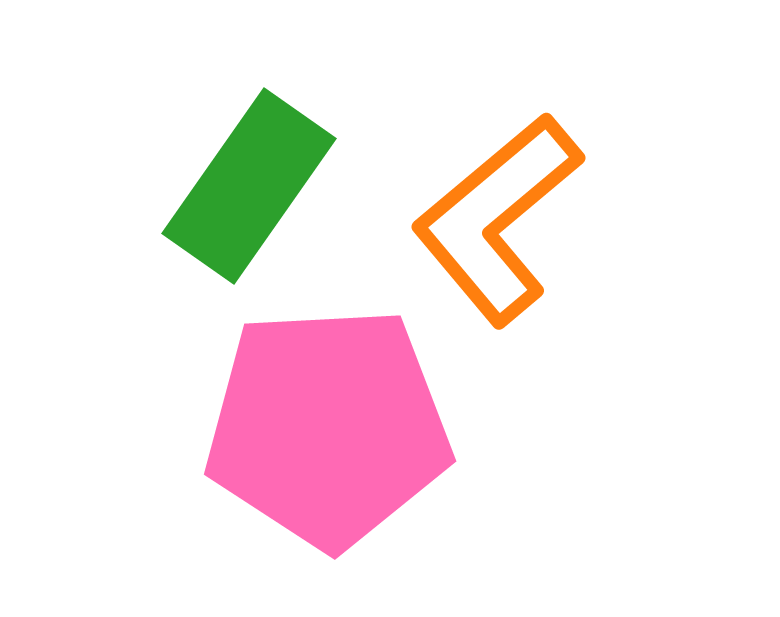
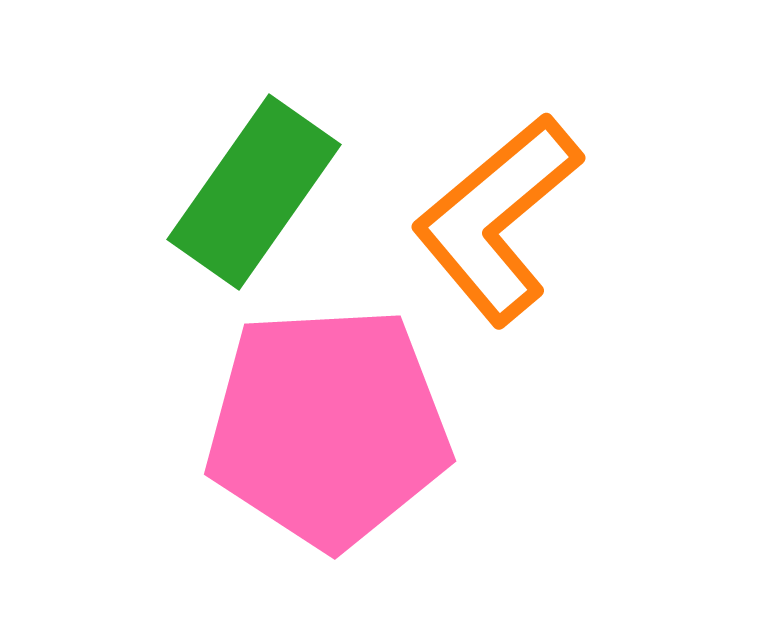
green rectangle: moved 5 px right, 6 px down
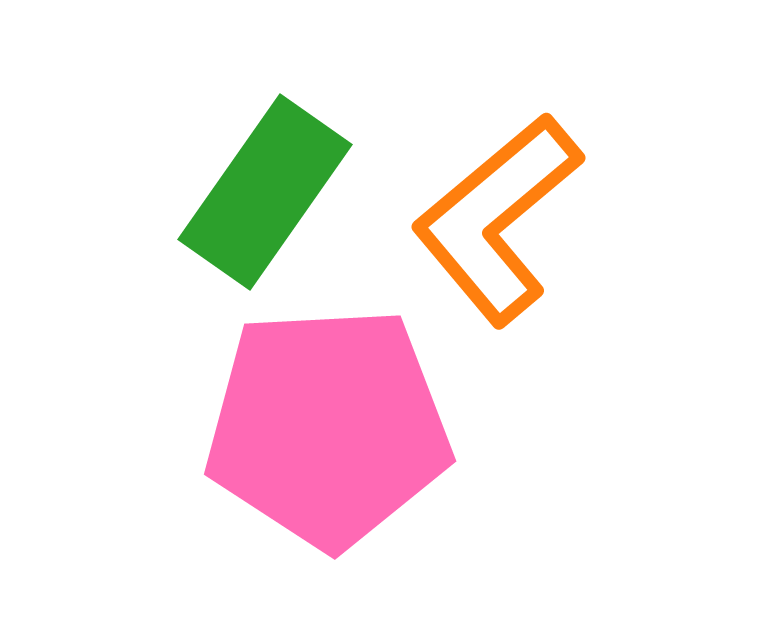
green rectangle: moved 11 px right
